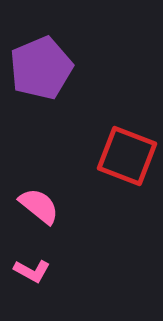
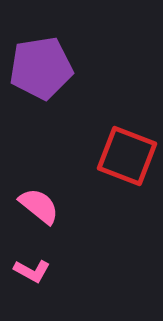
purple pentagon: rotated 14 degrees clockwise
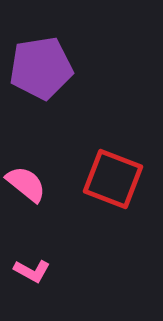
red square: moved 14 px left, 23 px down
pink semicircle: moved 13 px left, 22 px up
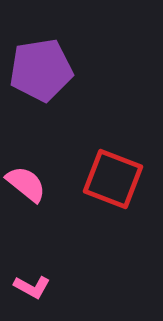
purple pentagon: moved 2 px down
pink L-shape: moved 16 px down
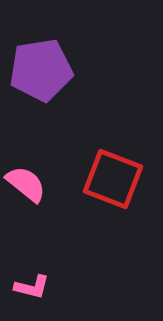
pink L-shape: rotated 15 degrees counterclockwise
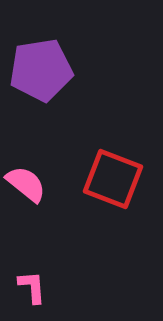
pink L-shape: rotated 108 degrees counterclockwise
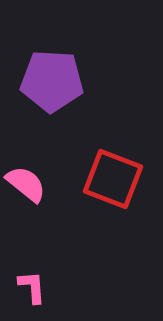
purple pentagon: moved 11 px right, 11 px down; rotated 12 degrees clockwise
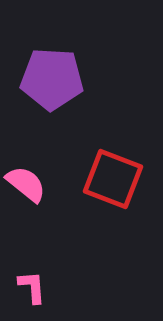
purple pentagon: moved 2 px up
